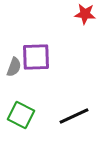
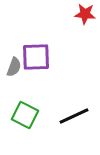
green square: moved 4 px right
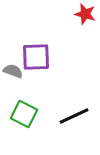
red star: rotated 10 degrees clockwise
gray semicircle: moved 1 px left, 4 px down; rotated 90 degrees counterclockwise
green square: moved 1 px left, 1 px up
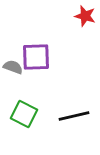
red star: moved 2 px down
gray semicircle: moved 4 px up
black line: rotated 12 degrees clockwise
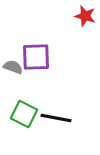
black line: moved 18 px left, 2 px down; rotated 24 degrees clockwise
